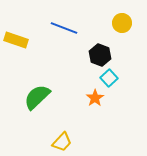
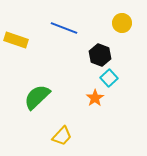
yellow trapezoid: moved 6 px up
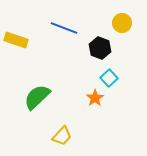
black hexagon: moved 7 px up
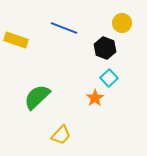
black hexagon: moved 5 px right
yellow trapezoid: moved 1 px left, 1 px up
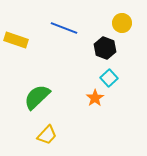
yellow trapezoid: moved 14 px left
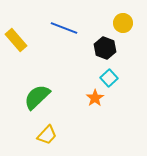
yellow circle: moved 1 px right
yellow rectangle: rotated 30 degrees clockwise
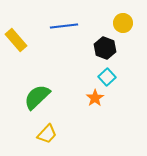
blue line: moved 2 px up; rotated 28 degrees counterclockwise
cyan square: moved 2 px left, 1 px up
yellow trapezoid: moved 1 px up
